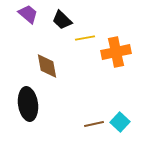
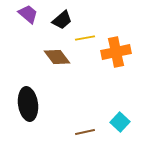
black trapezoid: rotated 85 degrees counterclockwise
brown diamond: moved 10 px right, 9 px up; rotated 28 degrees counterclockwise
brown line: moved 9 px left, 8 px down
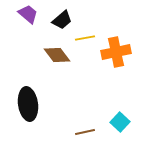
brown diamond: moved 2 px up
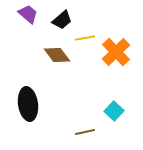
orange cross: rotated 32 degrees counterclockwise
cyan square: moved 6 px left, 11 px up
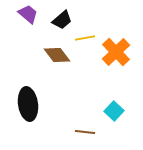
brown line: rotated 18 degrees clockwise
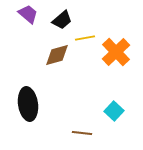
brown diamond: rotated 68 degrees counterclockwise
brown line: moved 3 px left, 1 px down
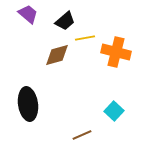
black trapezoid: moved 3 px right, 1 px down
orange cross: rotated 32 degrees counterclockwise
brown line: moved 2 px down; rotated 30 degrees counterclockwise
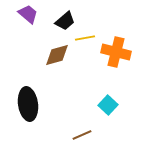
cyan square: moved 6 px left, 6 px up
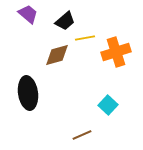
orange cross: rotated 32 degrees counterclockwise
black ellipse: moved 11 px up
